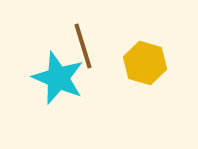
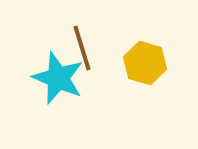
brown line: moved 1 px left, 2 px down
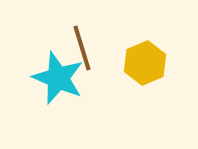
yellow hexagon: rotated 21 degrees clockwise
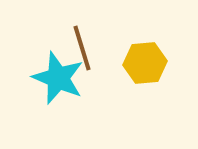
yellow hexagon: rotated 18 degrees clockwise
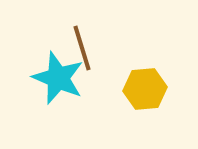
yellow hexagon: moved 26 px down
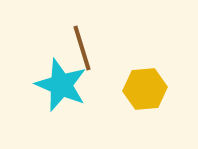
cyan star: moved 3 px right, 7 px down
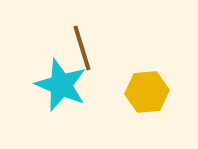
yellow hexagon: moved 2 px right, 3 px down
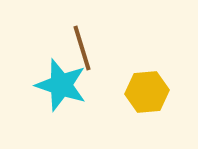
cyan star: rotated 4 degrees counterclockwise
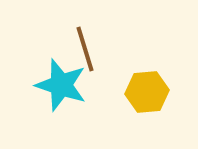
brown line: moved 3 px right, 1 px down
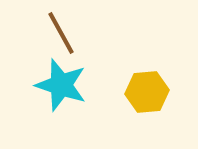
brown line: moved 24 px left, 16 px up; rotated 12 degrees counterclockwise
